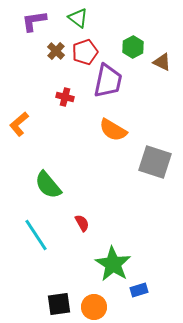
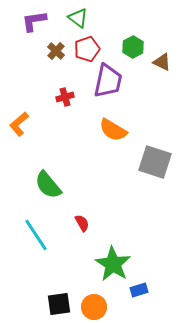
red pentagon: moved 2 px right, 3 px up
red cross: rotated 30 degrees counterclockwise
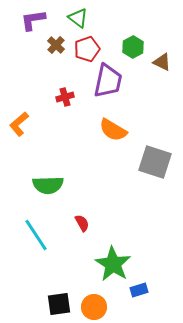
purple L-shape: moved 1 px left, 1 px up
brown cross: moved 6 px up
green semicircle: rotated 52 degrees counterclockwise
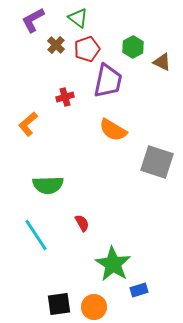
purple L-shape: rotated 20 degrees counterclockwise
orange L-shape: moved 9 px right
gray square: moved 2 px right
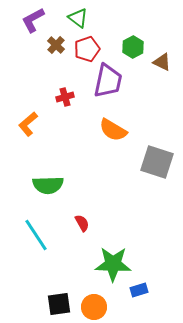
green star: rotated 30 degrees counterclockwise
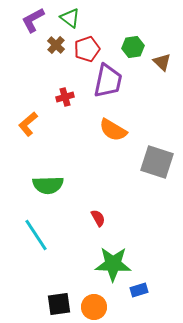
green triangle: moved 8 px left
green hexagon: rotated 20 degrees clockwise
brown triangle: rotated 18 degrees clockwise
red semicircle: moved 16 px right, 5 px up
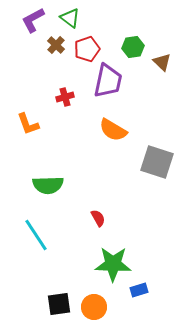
orange L-shape: rotated 70 degrees counterclockwise
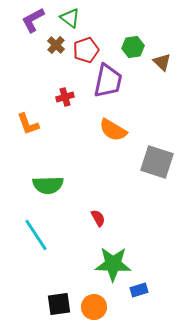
red pentagon: moved 1 px left, 1 px down
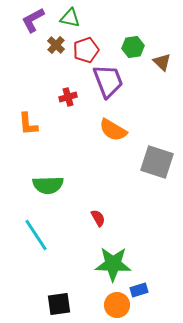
green triangle: rotated 25 degrees counterclockwise
purple trapezoid: rotated 33 degrees counterclockwise
red cross: moved 3 px right
orange L-shape: rotated 15 degrees clockwise
orange circle: moved 23 px right, 2 px up
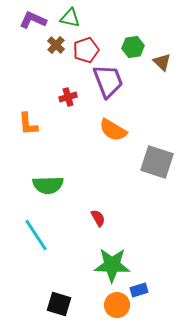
purple L-shape: rotated 52 degrees clockwise
green star: moved 1 px left, 1 px down
black square: rotated 25 degrees clockwise
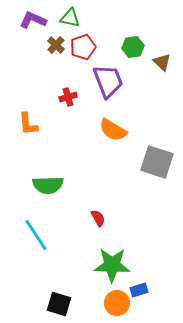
red pentagon: moved 3 px left, 3 px up
orange circle: moved 2 px up
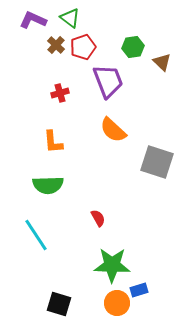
green triangle: rotated 25 degrees clockwise
red cross: moved 8 px left, 4 px up
orange L-shape: moved 25 px right, 18 px down
orange semicircle: rotated 12 degrees clockwise
